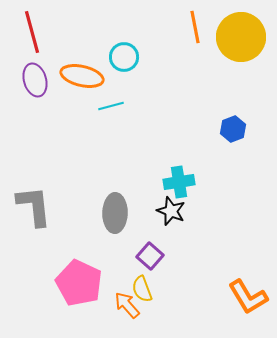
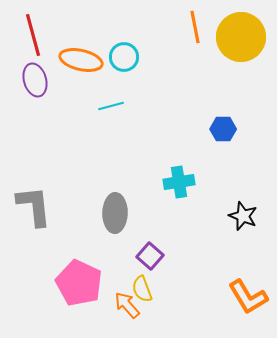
red line: moved 1 px right, 3 px down
orange ellipse: moved 1 px left, 16 px up
blue hexagon: moved 10 px left; rotated 20 degrees clockwise
black star: moved 72 px right, 5 px down
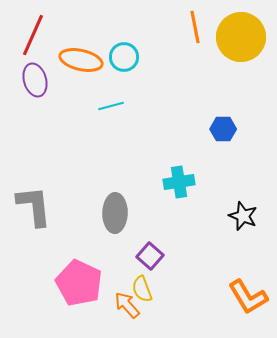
red line: rotated 39 degrees clockwise
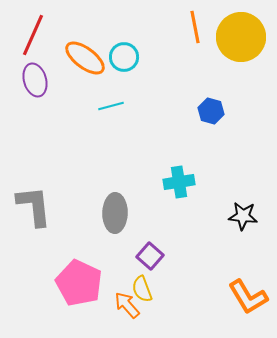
orange ellipse: moved 4 px right, 2 px up; rotated 24 degrees clockwise
blue hexagon: moved 12 px left, 18 px up; rotated 15 degrees clockwise
black star: rotated 16 degrees counterclockwise
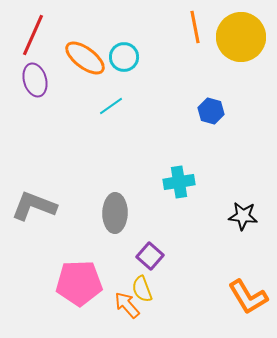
cyan line: rotated 20 degrees counterclockwise
gray L-shape: rotated 63 degrees counterclockwise
pink pentagon: rotated 27 degrees counterclockwise
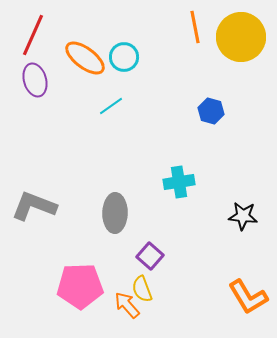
pink pentagon: moved 1 px right, 3 px down
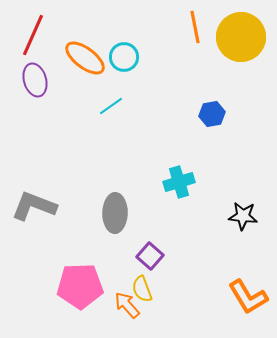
blue hexagon: moved 1 px right, 3 px down; rotated 25 degrees counterclockwise
cyan cross: rotated 8 degrees counterclockwise
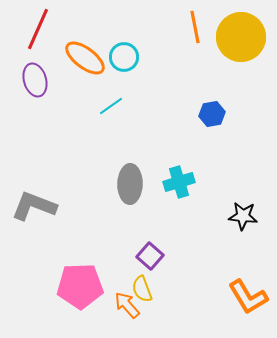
red line: moved 5 px right, 6 px up
gray ellipse: moved 15 px right, 29 px up
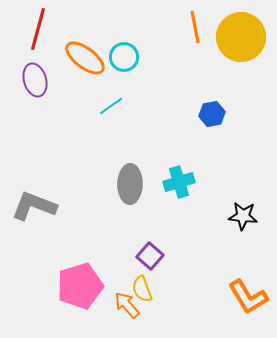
red line: rotated 9 degrees counterclockwise
pink pentagon: rotated 15 degrees counterclockwise
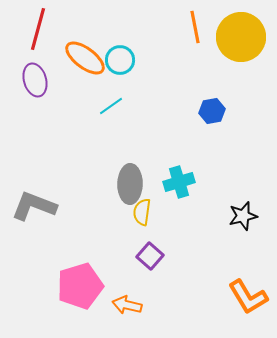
cyan circle: moved 4 px left, 3 px down
blue hexagon: moved 3 px up
black star: rotated 20 degrees counterclockwise
yellow semicircle: moved 77 px up; rotated 28 degrees clockwise
orange arrow: rotated 36 degrees counterclockwise
